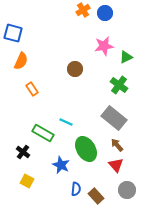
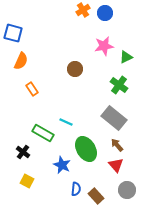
blue star: moved 1 px right
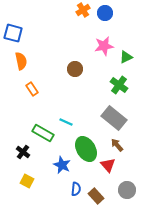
orange semicircle: rotated 36 degrees counterclockwise
red triangle: moved 8 px left
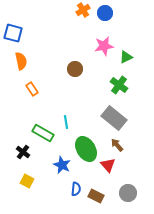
cyan line: rotated 56 degrees clockwise
gray circle: moved 1 px right, 3 px down
brown rectangle: rotated 21 degrees counterclockwise
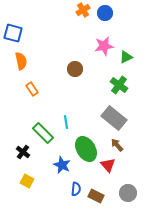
green rectangle: rotated 15 degrees clockwise
